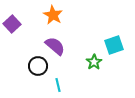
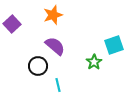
orange star: rotated 24 degrees clockwise
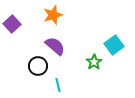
cyan square: rotated 18 degrees counterclockwise
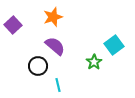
orange star: moved 2 px down
purple square: moved 1 px right, 1 px down
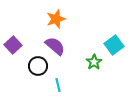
orange star: moved 3 px right, 2 px down
purple square: moved 20 px down
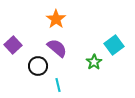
orange star: rotated 18 degrees counterclockwise
purple semicircle: moved 2 px right, 2 px down
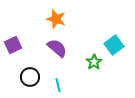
orange star: rotated 18 degrees counterclockwise
purple square: rotated 18 degrees clockwise
black circle: moved 8 px left, 11 px down
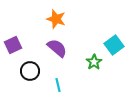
black circle: moved 6 px up
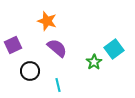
orange star: moved 9 px left, 2 px down
cyan square: moved 4 px down
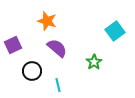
cyan square: moved 1 px right, 18 px up
black circle: moved 2 px right
